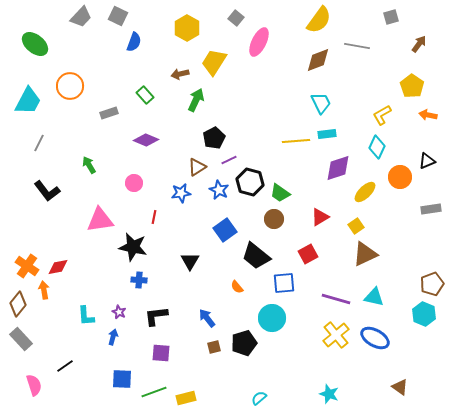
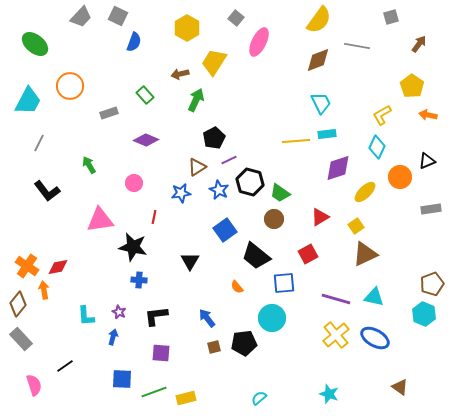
black pentagon at (244, 343): rotated 10 degrees clockwise
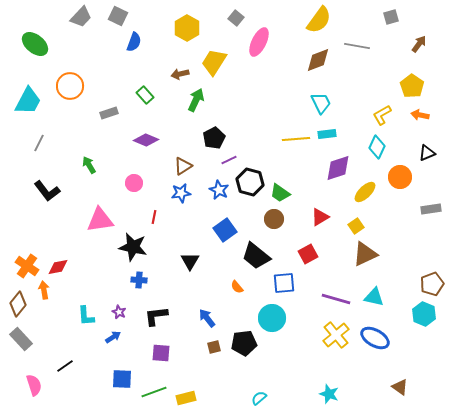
orange arrow at (428, 115): moved 8 px left
yellow line at (296, 141): moved 2 px up
black triangle at (427, 161): moved 8 px up
brown triangle at (197, 167): moved 14 px left, 1 px up
blue arrow at (113, 337): rotated 42 degrees clockwise
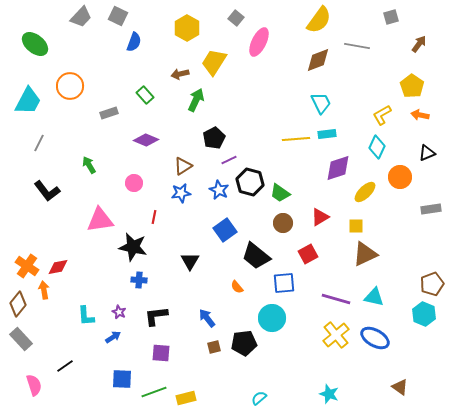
brown circle at (274, 219): moved 9 px right, 4 px down
yellow square at (356, 226): rotated 35 degrees clockwise
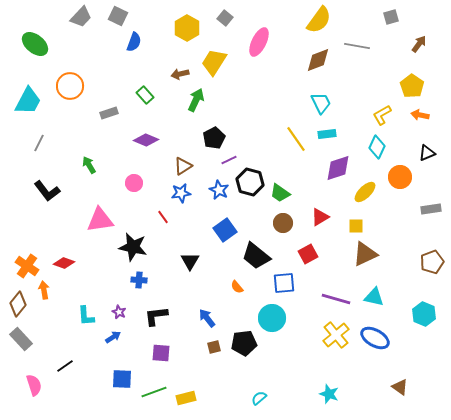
gray square at (236, 18): moved 11 px left
yellow line at (296, 139): rotated 60 degrees clockwise
red line at (154, 217): moved 9 px right; rotated 48 degrees counterclockwise
red diamond at (58, 267): moved 6 px right, 4 px up; rotated 30 degrees clockwise
brown pentagon at (432, 284): moved 22 px up
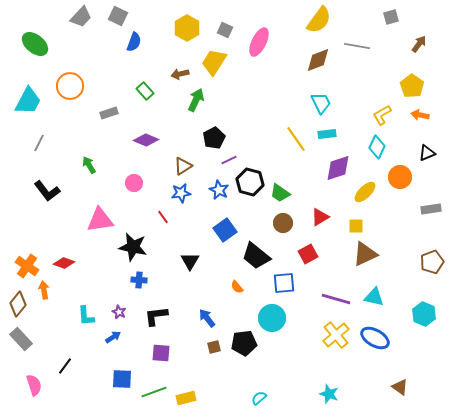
gray square at (225, 18): moved 12 px down; rotated 14 degrees counterclockwise
green rectangle at (145, 95): moved 4 px up
black line at (65, 366): rotated 18 degrees counterclockwise
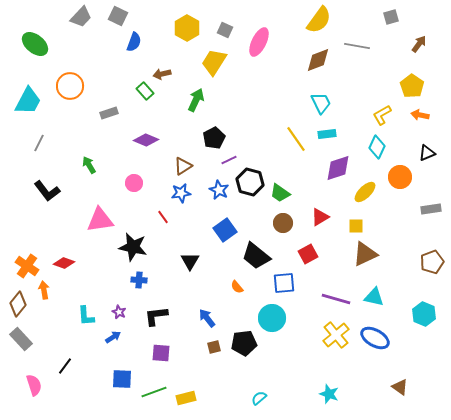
brown arrow at (180, 74): moved 18 px left
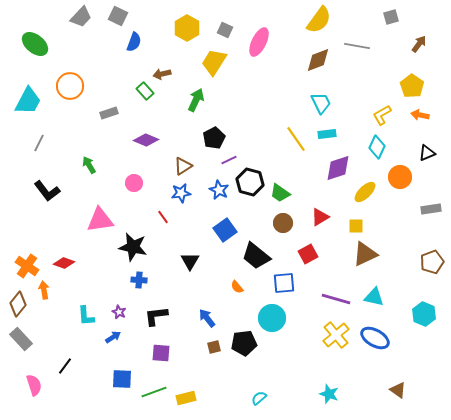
brown triangle at (400, 387): moved 2 px left, 3 px down
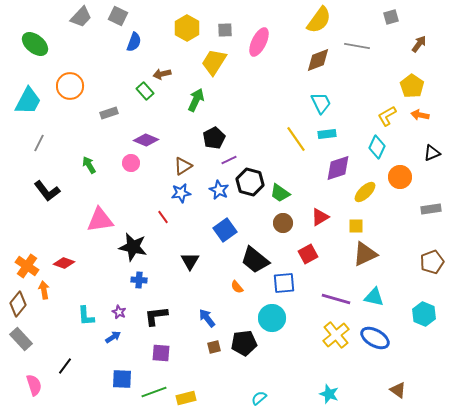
gray square at (225, 30): rotated 28 degrees counterclockwise
yellow L-shape at (382, 115): moved 5 px right, 1 px down
black triangle at (427, 153): moved 5 px right
pink circle at (134, 183): moved 3 px left, 20 px up
black trapezoid at (256, 256): moved 1 px left, 4 px down
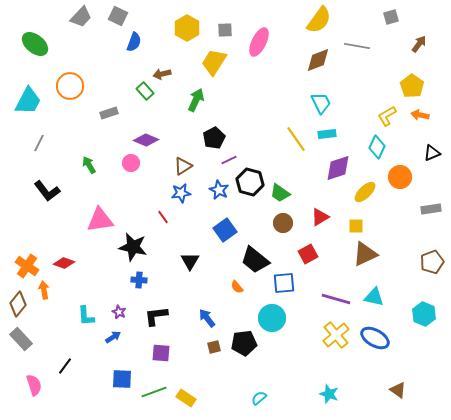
yellow rectangle at (186, 398): rotated 48 degrees clockwise
